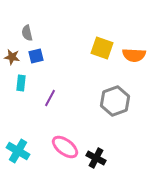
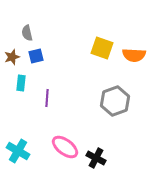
brown star: rotated 28 degrees counterclockwise
purple line: moved 3 px left; rotated 24 degrees counterclockwise
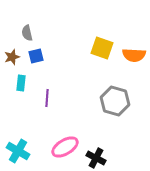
gray hexagon: rotated 24 degrees counterclockwise
pink ellipse: rotated 68 degrees counterclockwise
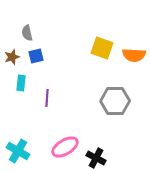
gray hexagon: rotated 16 degrees counterclockwise
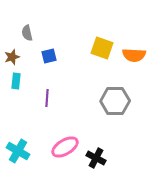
blue square: moved 13 px right
cyan rectangle: moved 5 px left, 2 px up
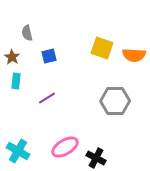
brown star: rotated 21 degrees counterclockwise
purple line: rotated 54 degrees clockwise
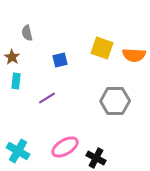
blue square: moved 11 px right, 4 px down
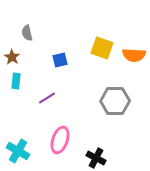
pink ellipse: moved 5 px left, 7 px up; rotated 40 degrees counterclockwise
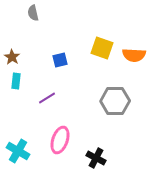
gray semicircle: moved 6 px right, 20 px up
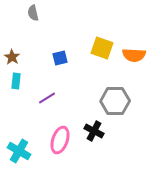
blue square: moved 2 px up
cyan cross: moved 1 px right
black cross: moved 2 px left, 27 px up
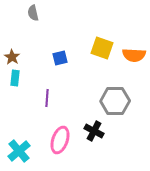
cyan rectangle: moved 1 px left, 3 px up
purple line: rotated 54 degrees counterclockwise
cyan cross: rotated 20 degrees clockwise
